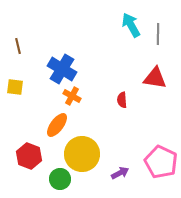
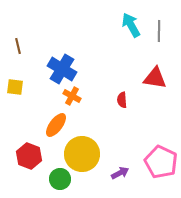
gray line: moved 1 px right, 3 px up
orange ellipse: moved 1 px left
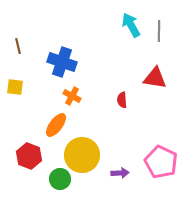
blue cross: moved 7 px up; rotated 12 degrees counterclockwise
yellow circle: moved 1 px down
purple arrow: rotated 24 degrees clockwise
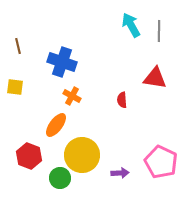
green circle: moved 1 px up
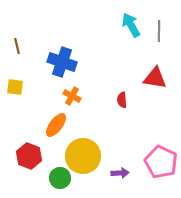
brown line: moved 1 px left
yellow circle: moved 1 px right, 1 px down
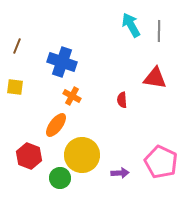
brown line: rotated 35 degrees clockwise
yellow circle: moved 1 px left, 1 px up
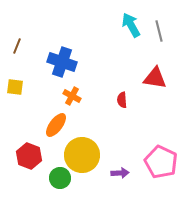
gray line: rotated 15 degrees counterclockwise
